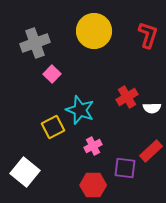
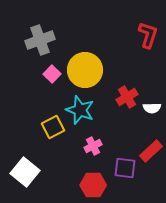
yellow circle: moved 9 px left, 39 px down
gray cross: moved 5 px right, 3 px up
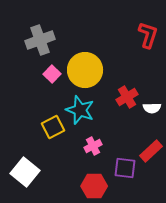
red hexagon: moved 1 px right, 1 px down
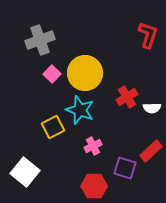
yellow circle: moved 3 px down
purple square: rotated 10 degrees clockwise
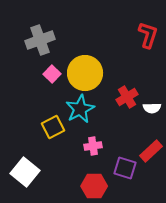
cyan star: moved 1 px up; rotated 24 degrees clockwise
pink cross: rotated 18 degrees clockwise
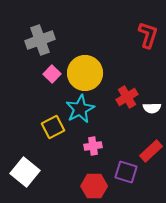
purple square: moved 1 px right, 4 px down
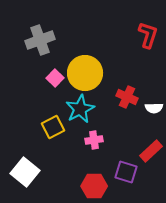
pink square: moved 3 px right, 4 px down
red cross: rotated 35 degrees counterclockwise
white semicircle: moved 2 px right
pink cross: moved 1 px right, 6 px up
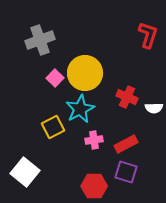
red rectangle: moved 25 px left, 7 px up; rotated 15 degrees clockwise
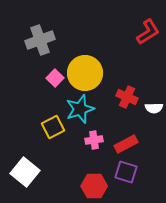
red L-shape: moved 3 px up; rotated 40 degrees clockwise
cyan star: rotated 8 degrees clockwise
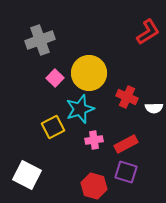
yellow circle: moved 4 px right
white square: moved 2 px right, 3 px down; rotated 12 degrees counterclockwise
red hexagon: rotated 15 degrees clockwise
